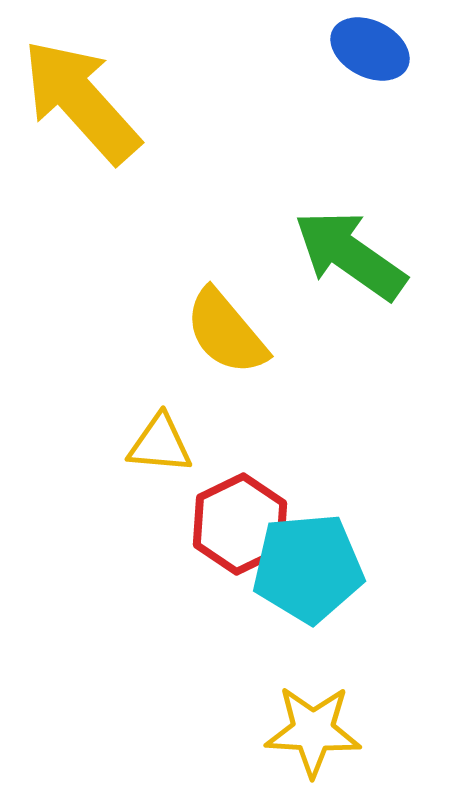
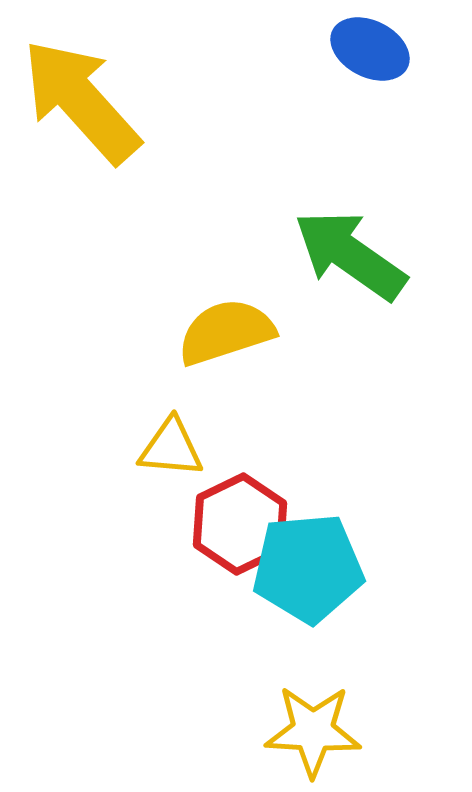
yellow semicircle: rotated 112 degrees clockwise
yellow triangle: moved 11 px right, 4 px down
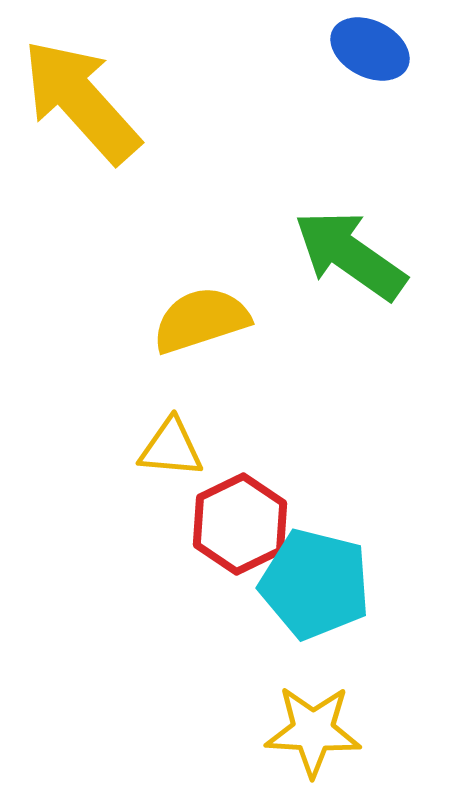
yellow semicircle: moved 25 px left, 12 px up
cyan pentagon: moved 7 px right, 16 px down; rotated 19 degrees clockwise
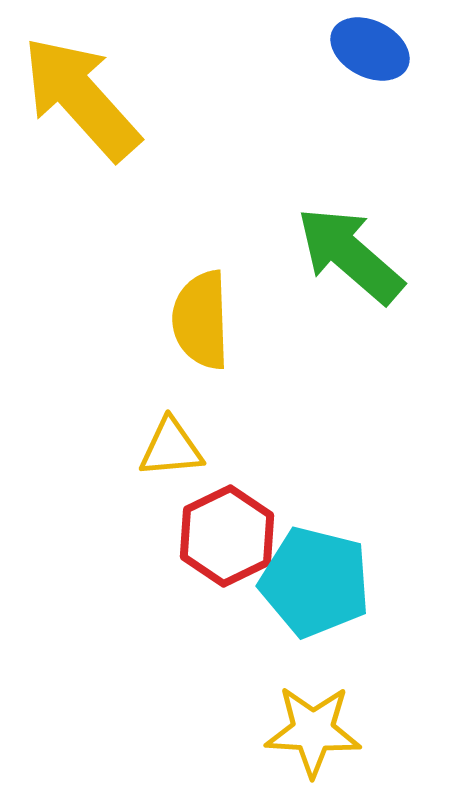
yellow arrow: moved 3 px up
green arrow: rotated 6 degrees clockwise
yellow semicircle: rotated 74 degrees counterclockwise
yellow triangle: rotated 10 degrees counterclockwise
red hexagon: moved 13 px left, 12 px down
cyan pentagon: moved 2 px up
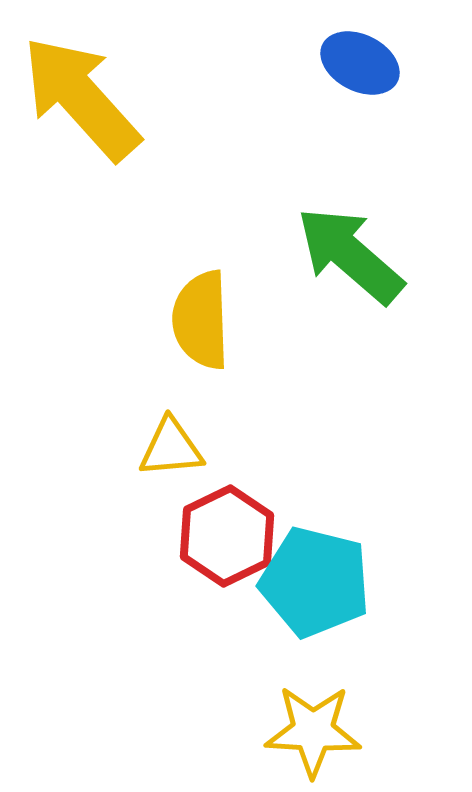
blue ellipse: moved 10 px left, 14 px down
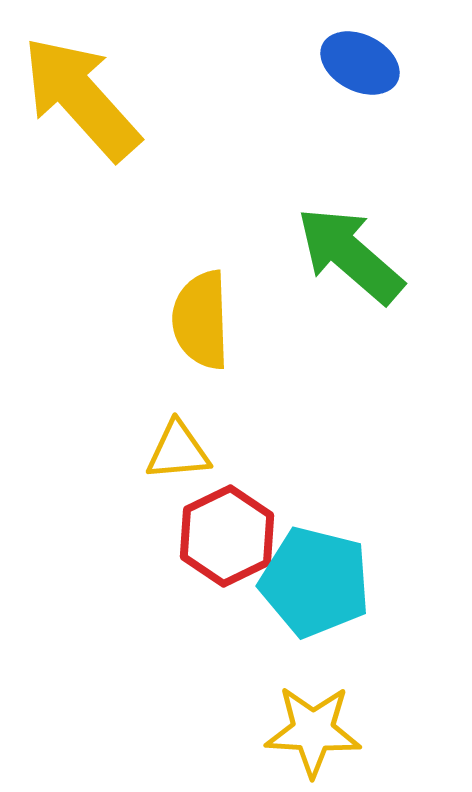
yellow triangle: moved 7 px right, 3 px down
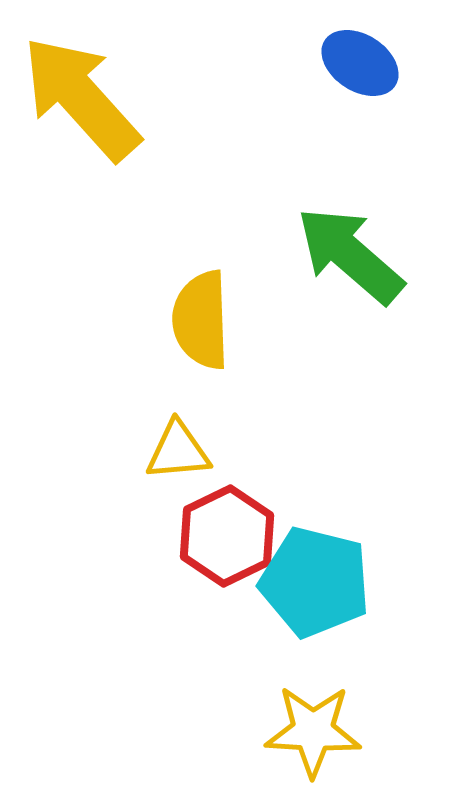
blue ellipse: rotated 6 degrees clockwise
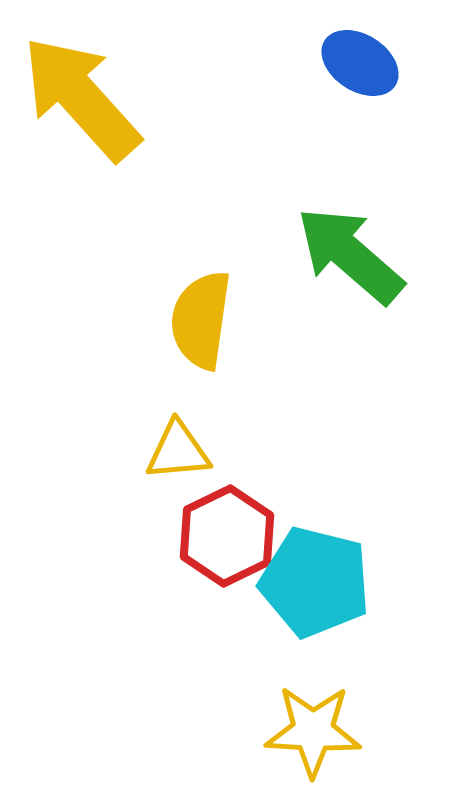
yellow semicircle: rotated 10 degrees clockwise
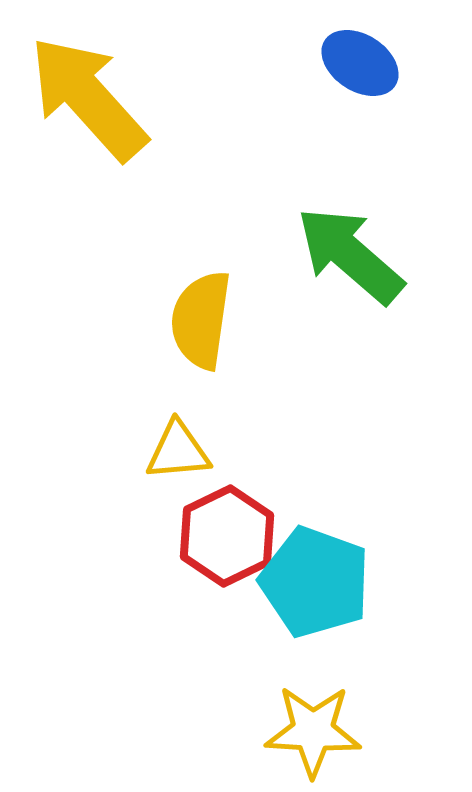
yellow arrow: moved 7 px right
cyan pentagon: rotated 6 degrees clockwise
